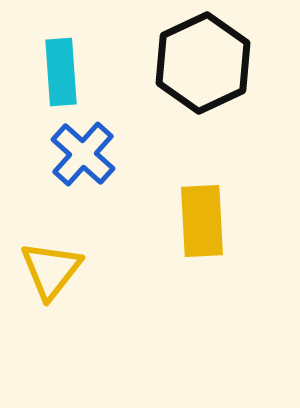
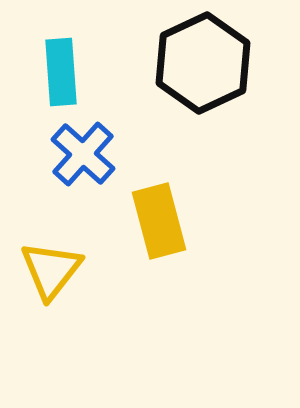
yellow rectangle: moved 43 px left; rotated 12 degrees counterclockwise
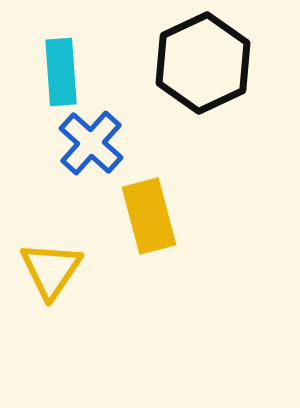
blue cross: moved 8 px right, 11 px up
yellow rectangle: moved 10 px left, 5 px up
yellow triangle: rotated 4 degrees counterclockwise
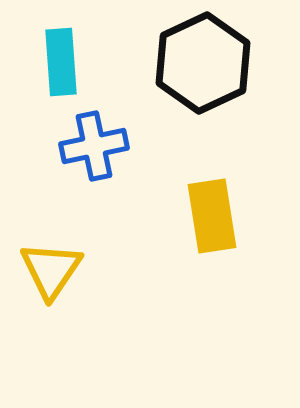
cyan rectangle: moved 10 px up
blue cross: moved 3 px right, 3 px down; rotated 36 degrees clockwise
yellow rectangle: moved 63 px right; rotated 6 degrees clockwise
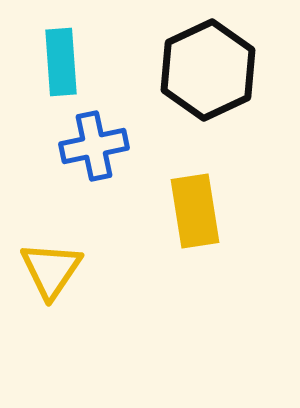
black hexagon: moved 5 px right, 7 px down
yellow rectangle: moved 17 px left, 5 px up
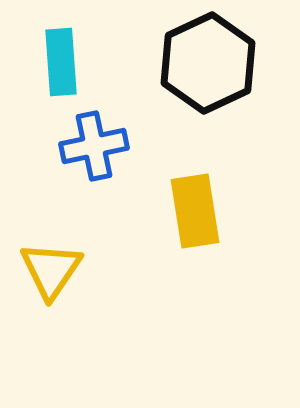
black hexagon: moved 7 px up
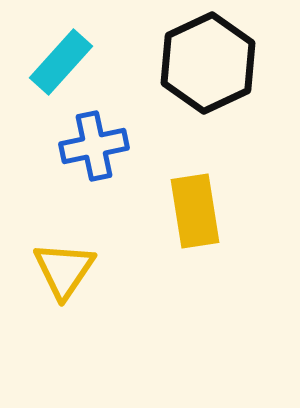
cyan rectangle: rotated 46 degrees clockwise
yellow triangle: moved 13 px right
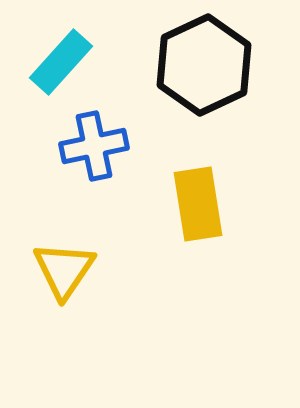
black hexagon: moved 4 px left, 2 px down
yellow rectangle: moved 3 px right, 7 px up
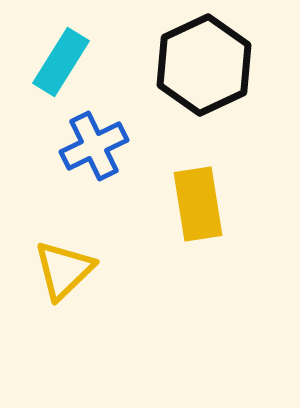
cyan rectangle: rotated 10 degrees counterclockwise
blue cross: rotated 14 degrees counterclockwise
yellow triangle: rotated 12 degrees clockwise
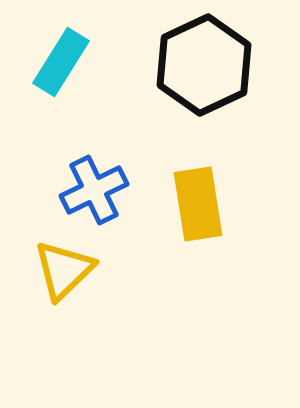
blue cross: moved 44 px down
